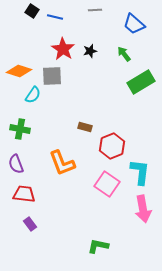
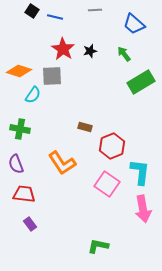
orange L-shape: rotated 12 degrees counterclockwise
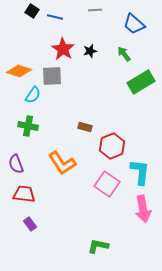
green cross: moved 8 px right, 3 px up
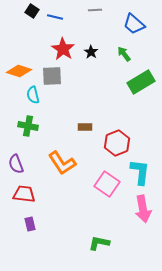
black star: moved 1 px right, 1 px down; rotated 24 degrees counterclockwise
cyan semicircle: rotated 132 degrees clockwise
brown rectangle: rotated 16 degrees counterclockwise
red hexagon: moved 5 px right, 3 px up
purple rectangle: rotated 24 degrees clockwise
green L-shape: moved 1 px right, 3 px up
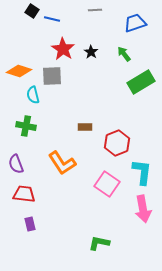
blue line: moved 3 px left, 2 px down
blue trapezoid: moved 1 px right, 1 px up; rotated 120 degrees clockwise
green cross: moved 2 px left
cyan L-shape: moved 2 px right
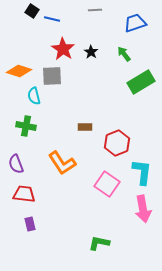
cyan semicircle: moved 1 px right, 1 px down
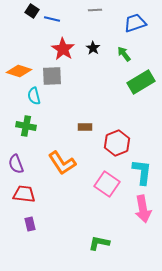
black star: moved 2 px right, 4 px up
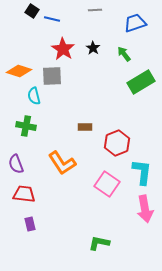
pink arrow: moved 2 px right
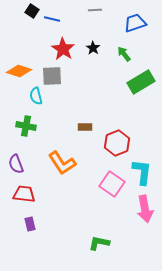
cyan semicircle: moved 2 px right
pink square: moved 5 px right
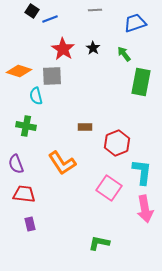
blue line: moved 2 px left; rotated 35 degrees counterclockwise
green rectangle: rotated 48 degrees counterclockwise
pink square: moved 3 px left, 4 px down
